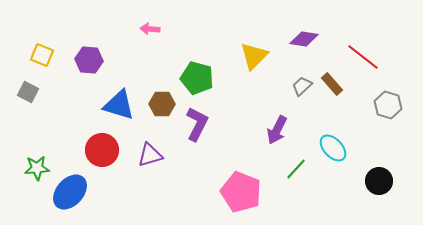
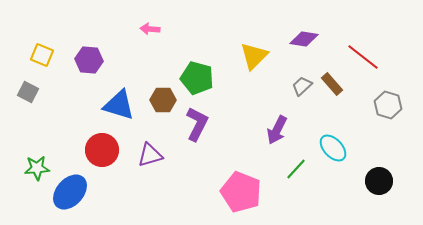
brown hexagon: moved 1 px right, 4 px up
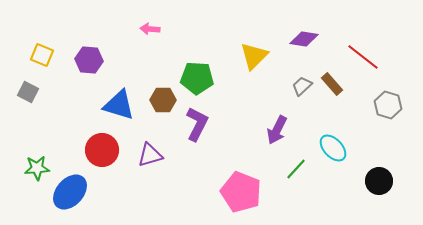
green pentagon: rotated 12 degrees counterclockwise
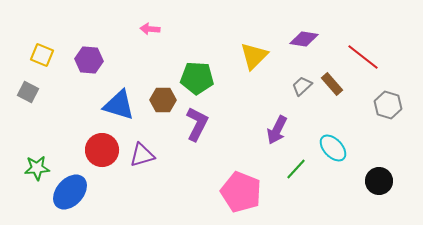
purple triangle: moved 8 px left
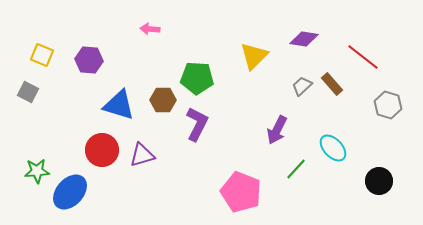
green star: moved 3 px down
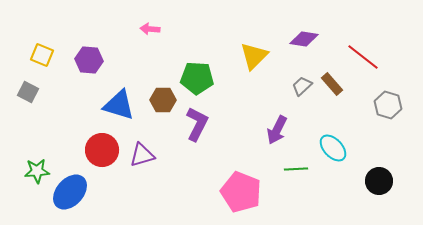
green line: rotated 45 degrees clockwise
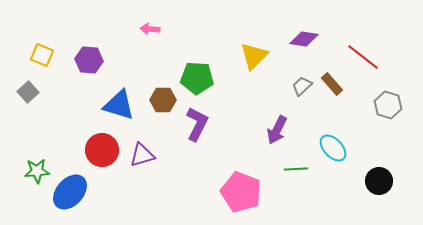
gray square: rotated 20 degrees clockwise
